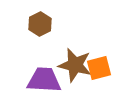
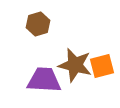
brown hexagon: moved 2 px left; rotated 10 degrees clockwise
orange square: moved 3 px right, 2 px up
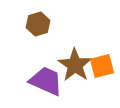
brown star: rotated 20 degrees clockwise
purple trapezoid: moved 2 px right, 1 px down; rotated 21 degrees clockwise
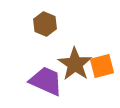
brown hexagon: moved 7 px right; rotated 20 degrees counterclockwise
brown star: moved 1 px up
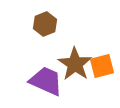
brown hexagon: rotated 15 degrees clockwise
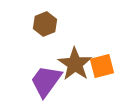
purple trapezoid: rotated 78 degrees counterclockwise
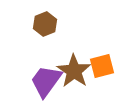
brown star: moved 1 px left, 7 px down
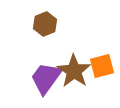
purple trapezoid: moved 3 px up
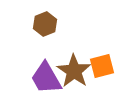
purple trapezoid: rotated 66 degrees counterclockwise
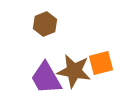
orange square: moved 1 px left, 3 px up
brown star: rotated 24 degrees counterclockwise
